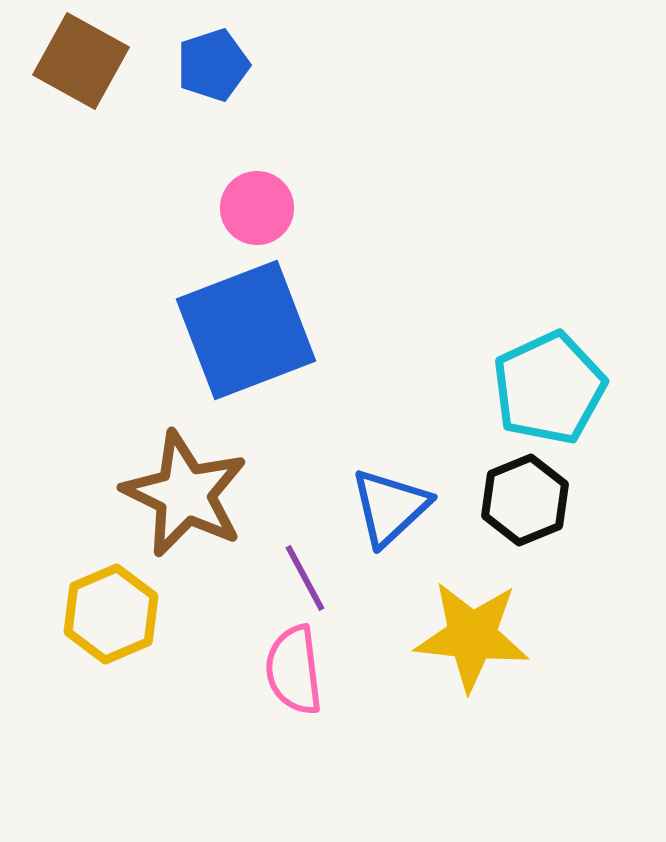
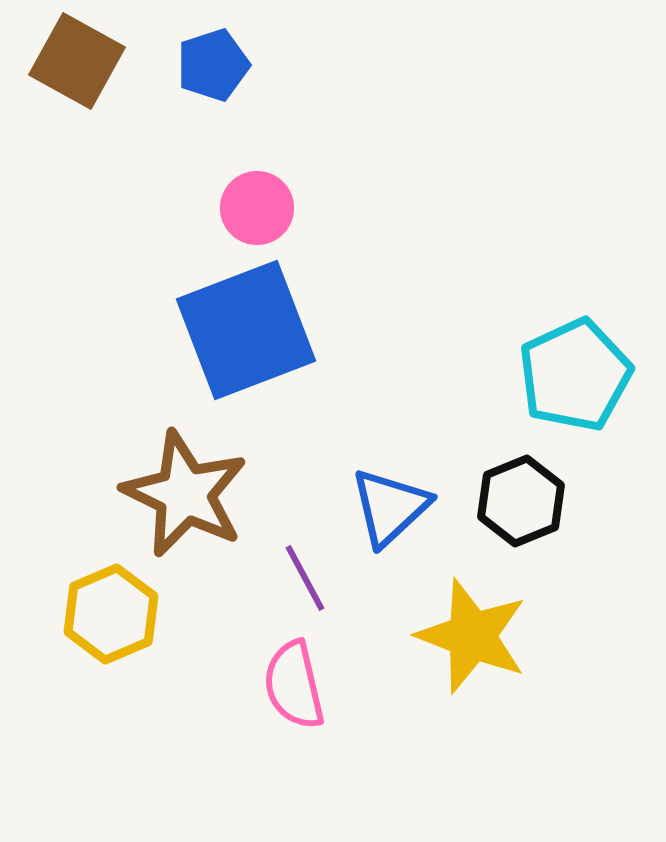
brown square: moved 4 px left
cyan pentagon: moved 26 px right, 13 px up
black hexagon: moved 4 px left, 1 px down
yellow star: rotated 15 degrees clockwise
pink semicircle: moved 15 px down; rotated 6 degrees counterclockwise
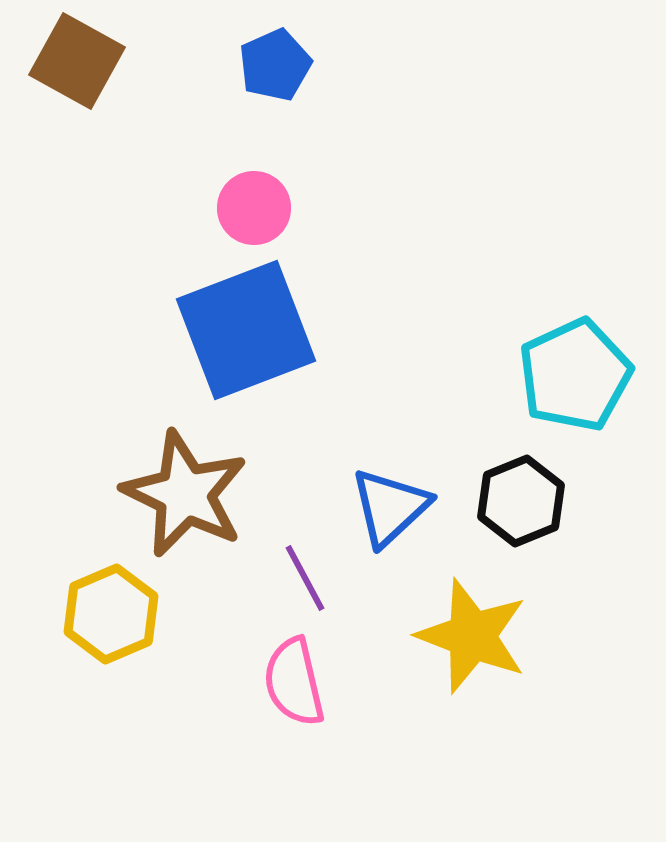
blue pentagon: moved 62 px right; rotated 6 degrees counterclockwise
pink circle: moved 3 px left
pink semicircle: moved 3 px up
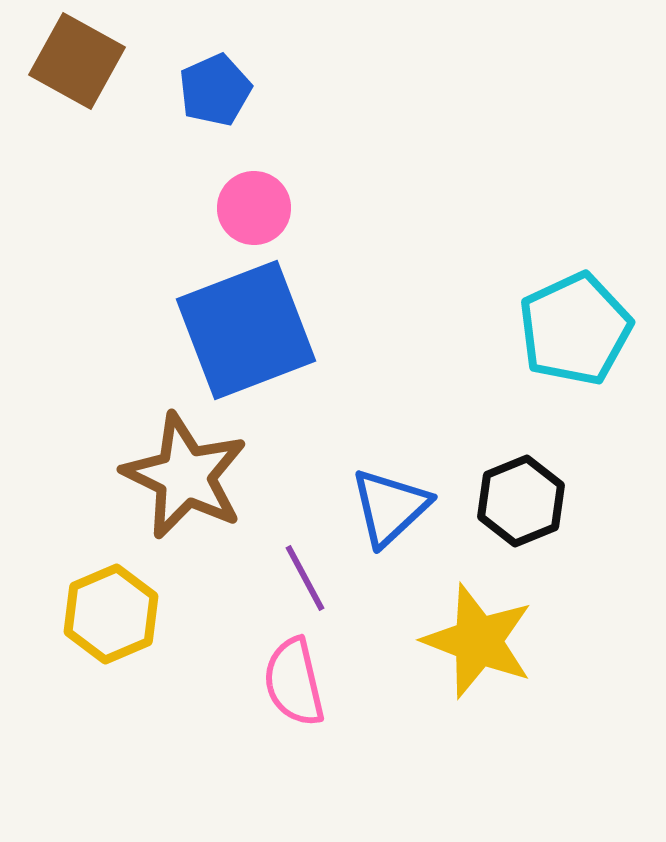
blue pentagon: moved 60 px left, 25 px down
cyan pentagon: moved 46 px up
brown star: moved 18 px up
yellow star: moved 6 px right, 5 px down
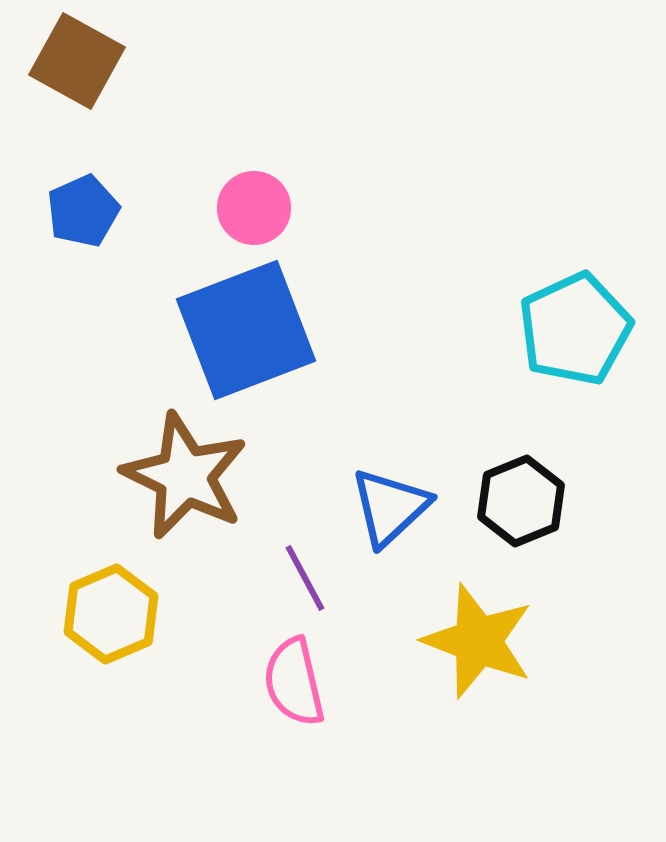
blue pentagon: moved 132 px left, 121 px down
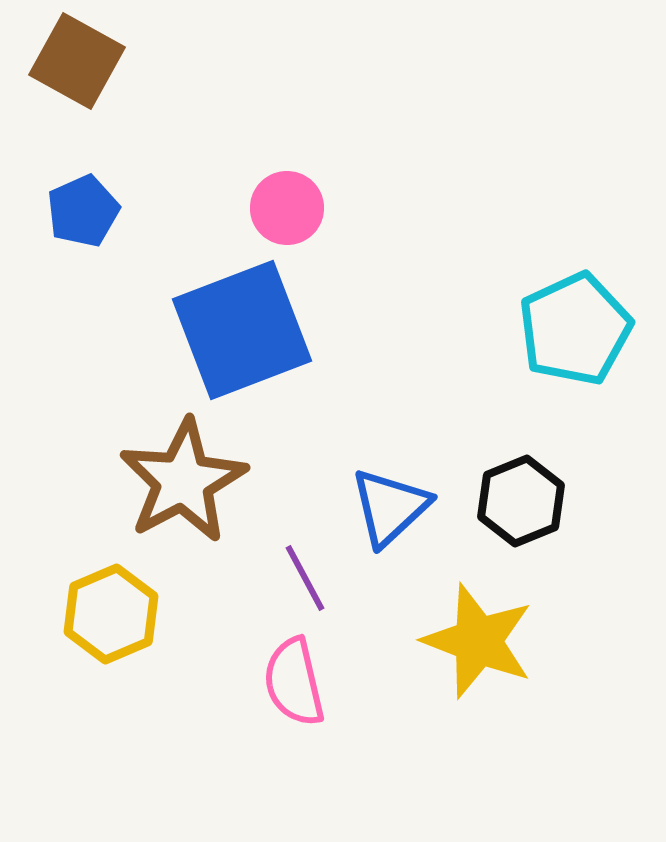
pink circle: moved 33 px right
blue square: moved 4 px left
brown star: moved 2 px left, 5 px down; rotated 18 degrees clockwise
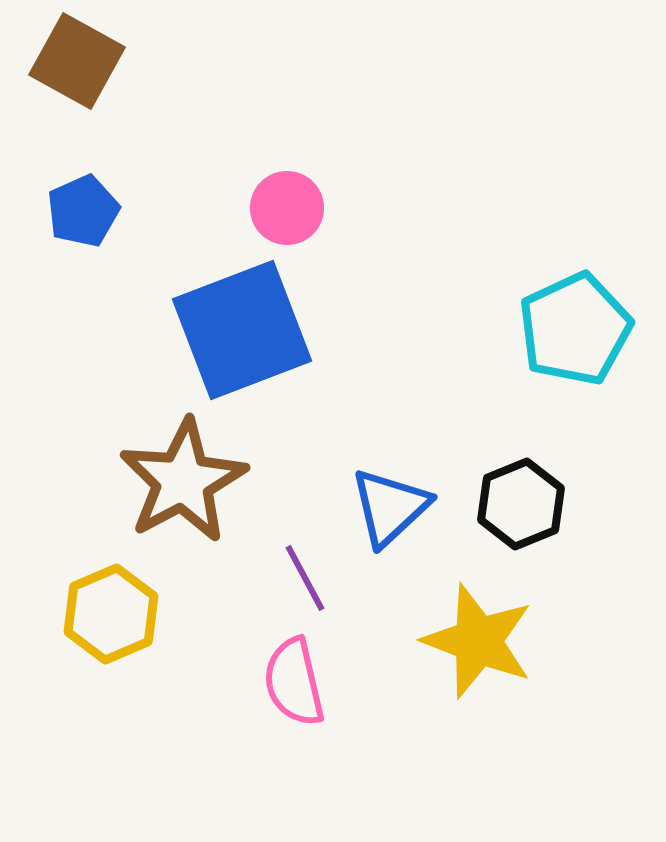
black hexagon: moved 3 px down
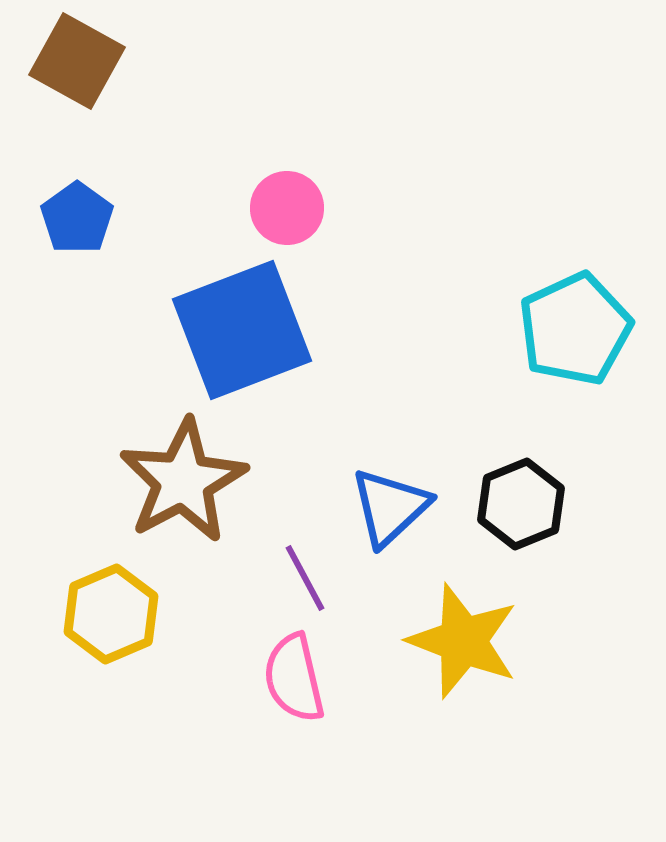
blue pentagon: moved 6 px left, 7 px down; rotated 12 degrees counterclockwise
yellow star: moved 15 px left
pink semicircle: moved 4 px up
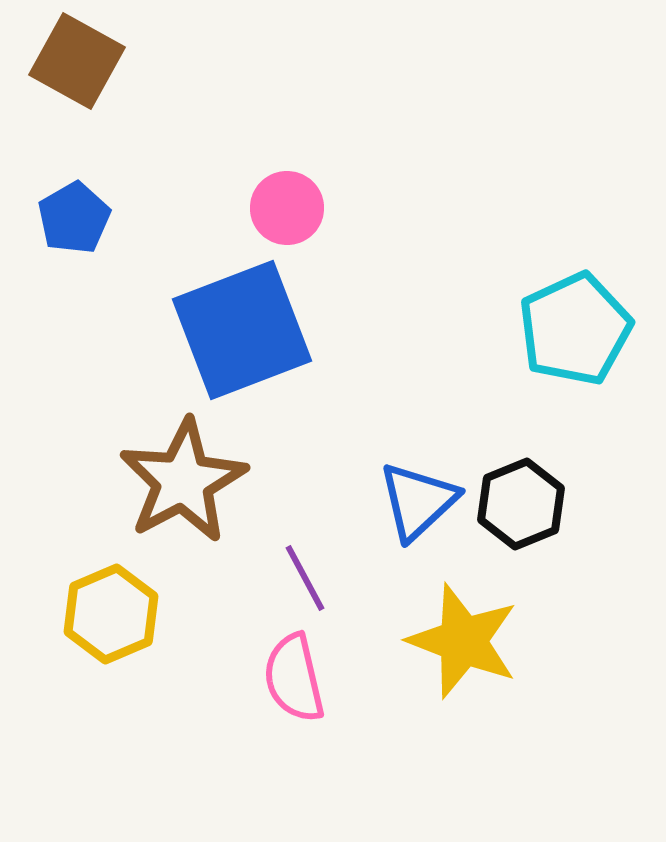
blue pentagon: moved 3 px left; rotated 6 degrees clockwise
blue triangle: moved 28 px right, 6 px up
